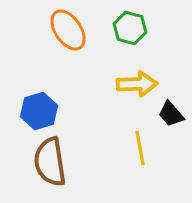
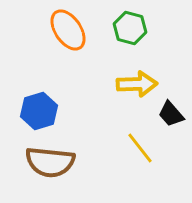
yellow line: rotated 28 degrees counterclockwise
brown semicircle: rotated 75 degrees counterclockwise
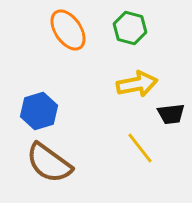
yellow arrow: rotated 9 degrees counterclockwise
black trapezoid: rotated 56 degrees counterclockwise
brown semicircle: moved 1 px left, 1 px down; rotated 30 degrees clockwise
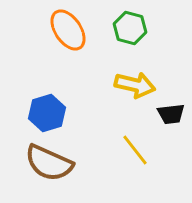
yellow arrow: moved 2 px left, 1 px down; rotated 24 degrees clockwise
blue hexagon: moved 8 px right, 2 px down
yellow line: moved 5 px left, 2 px down
brown semicircle: rotated 12 degrees counterclockwise
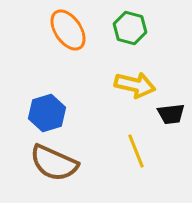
yellow line: moved 1 px right, 1 px down; rotated 16 degrees clockwise
brown semicircle: moved 5 px right
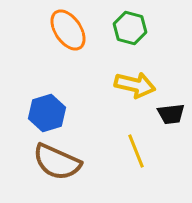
brown semicircle: moved 3 px right, 1 px up
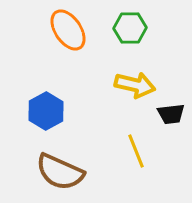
green hexagon: rotated 16 degrees counterclockwise
blue hexagon: moved 1 px left, 2 px up; rotated 12 degrees counterclockwise
brown semicircle: moved 3 px right, 10 px down
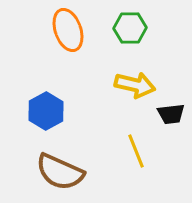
orange ellipse: rotated 15 degrees clockwise
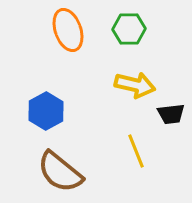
green hexagon: moved 1 px left, 1 px down
brown semicircle: rotated 15 degrees clockwise
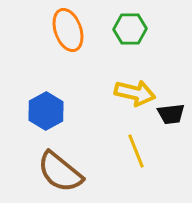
green hexagon: moved 1 px right
yellow arrow: moved 8 px down
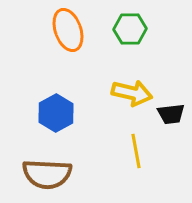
yellow arrow: moved 3 px left
blue hexagon: moved 10 px right, 2 px down
yellow line: rotated 12 degrees clockwise
brown semicircle: moved 13 px left, 2 px down; rotated 36 degrees counterclockwise
